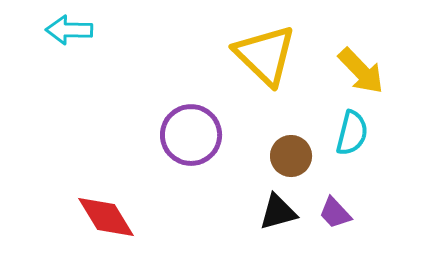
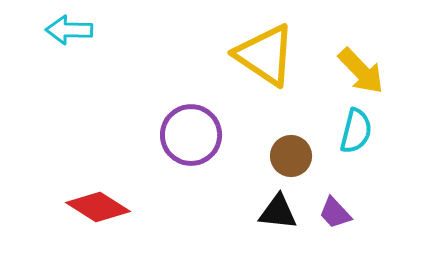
yellow triangle: rotated 10 degrees counterclockwise
cyan semicircle: moved 4 px right, 2 px up
black triangle: rotated 21 degrees clockwise
red diamond: moved 8 px left, 10 px up; rotated 26 degrees counterclockwise
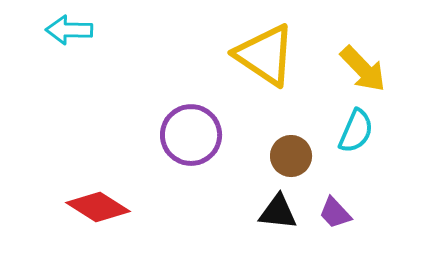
yellow arrow: moved 2 px right, 2 px up
cyan semicircle: rotated 9 degrees clockwise
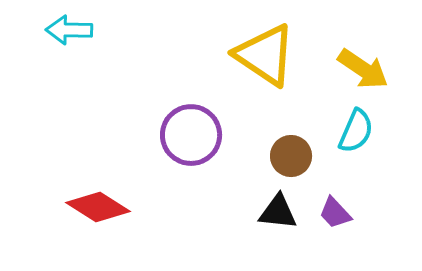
yellow arrow: rotated 12 degrees counterclockwise
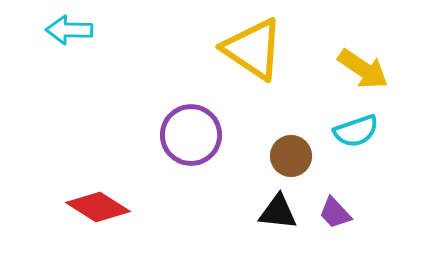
yellow triangle: moved 12 px left, 6 px up
cyan semicircle: rotated 48 degrees clockwise
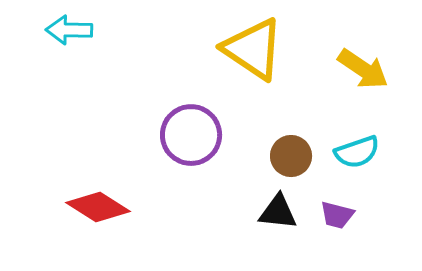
cyan semicircle: moved 1 px right, 21 px down
purple trapezoid: moved 2 px right, 2 px down; rotated 33 degrees counterclockwise
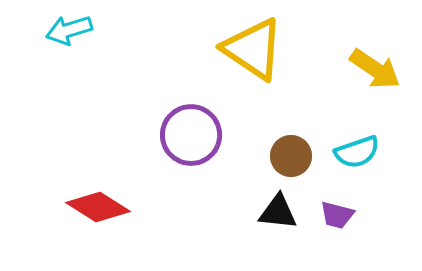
cyan arrow: rotated 18 degrees counterclockwise
yellow arrow: moved 12 px right
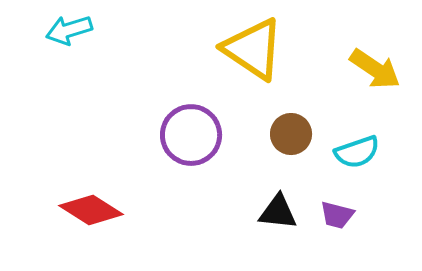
brown circle: moved 22 px up
red diamond: moved 7 px left, 3 px down
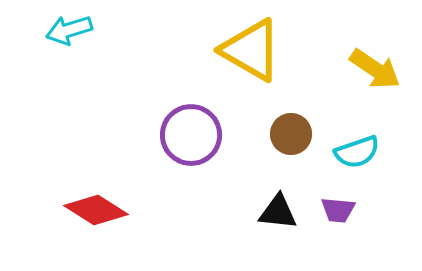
yellow triangle: moved 2 px left, 1 px down; rotated 4 degrees counterclockwise
red diamond: moved 5 px right
purple trapezoid: moved 1 px right, 5 px up; rotated 9 degrees counterclockwise
